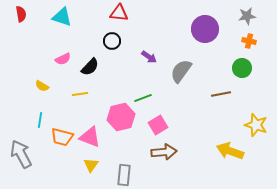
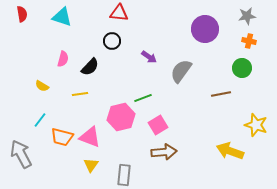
red semicircle: moved 1 px right
pink semicircle: rotated 49 degrees counterclockwise
cyan line: rotated 28 degrees clockwise
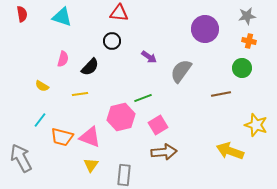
gray arrow: moved 4 px down
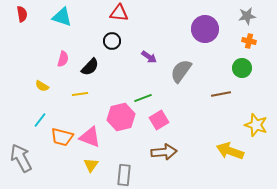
pink square: moved 1 px right, 5 px up
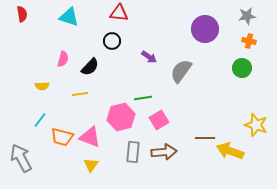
cyan triangle: moved 7 px right
yellow semicircle: rotated 32 degrees counterclockwise
brown line: moved 16 px left, 44 px down; rotated 12 degrees clockwise
green line: rotated 12 degrees clockwise
gray rectangle: moved 9 px right, 23 px up
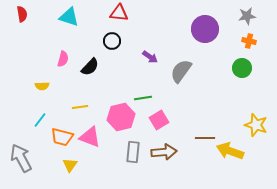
purple arrow: moved 1 px right
yellow line: moved 13 px down
yellow triangle: moved 21 px left
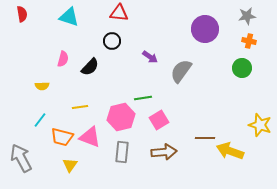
yellow star: moved 4 px right
gray rectangle: moved 11 px left
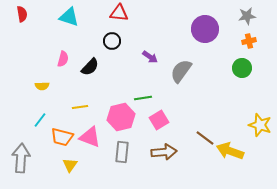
orange cross: rotated 24 degrees counterclockwise
brown line: rotated 36 degrees clockwise
gray arrow: rotated 32 degrees clockwise
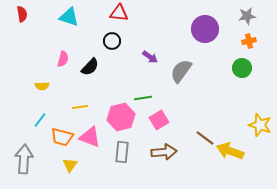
gray arrow: moved 3 px right, 1 px down
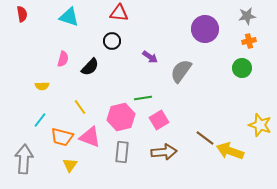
yellow line: rotated 63 degrees clockwise
